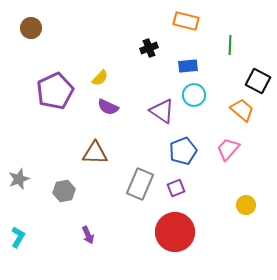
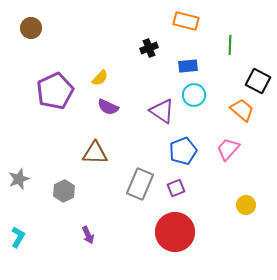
gray hexagon: rotated 15 degrees counterclockwise
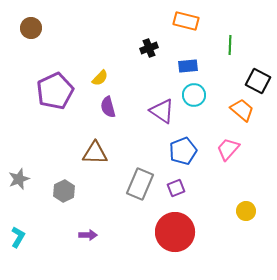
purple semicircle: rotated 50 degrees clockwise
yellow circle: moved 6 px down
purple arrow: rotated 66 degrees counterclockwise
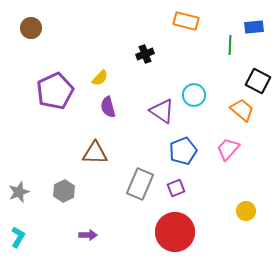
black cross: moved 4 px left, 6 px down
blue rectangle: moved 66 px right, 39 px up
gray star: moved 13 px down
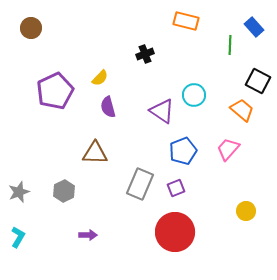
blue rectangle: rotated 54 degrees clockwise
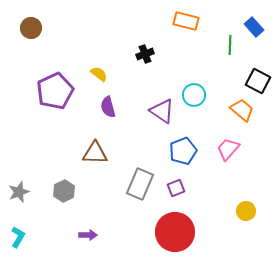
yellow semicircle: moved 1 px left, 4 px up; rotated 96 degrees counterclockwise
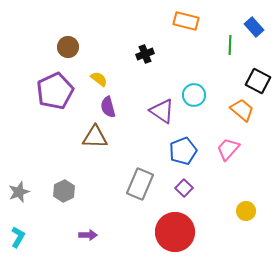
brown circle: moved 37 px right, 19 px down
yellow semicircle: moved 5 px down
brown triangle: moved 16 px up
purple square: moved 8 px right; rotated 24 degrees counterclockwise
